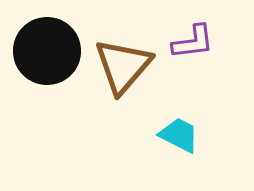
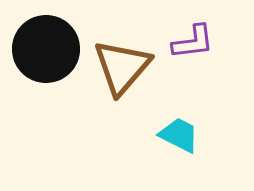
black circle: moved 1 px left, 2 px up
brown triangle: moved 1 px left, 1 px down
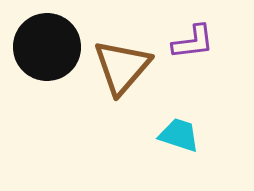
black circle: moved 1 px right, 2 px up
cyan trapezoid: rotated 9 degrees counterclockwise
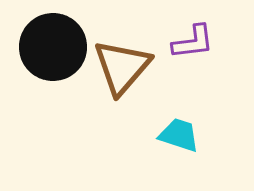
black circle: moved 6 px right
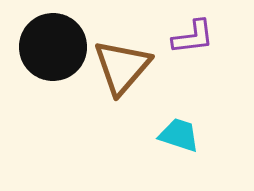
purple L-shape: moved 5 px up
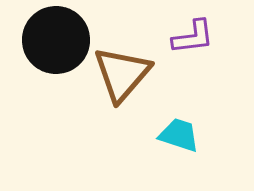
black circle: moved 3 px right, 7 px up
brown triangle: moved 7 px down
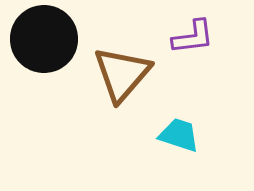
black circle: moved 12 px left, 1 px up
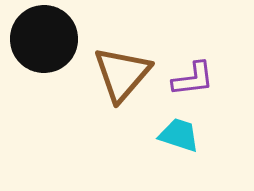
purple L-shape: moved 42 px down
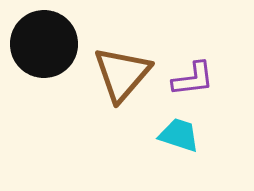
black circle: moved 5 px down
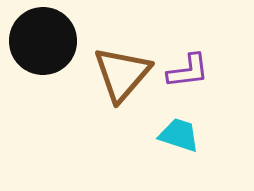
black circle: moved 1 px left, 3 px up
purple L-shape: moved 5 px left, 8 px up
